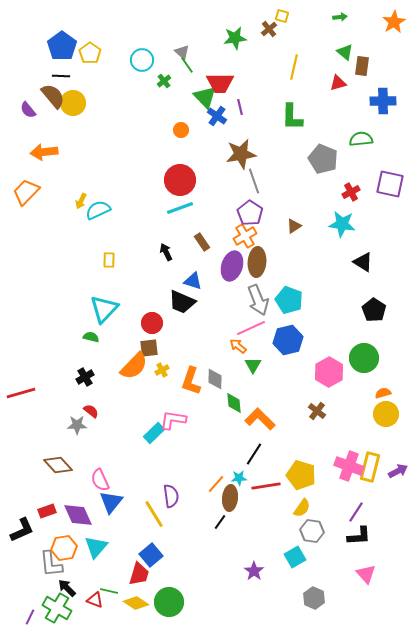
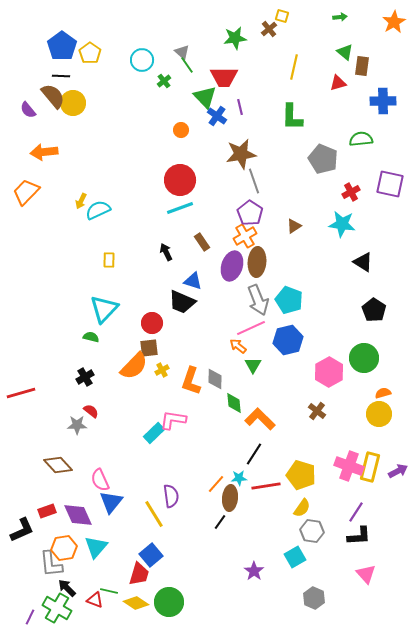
red trapezoid at (220, 83): moved 4 px right, 6 px up
yellow circle at (386, 414): moved 7 px left
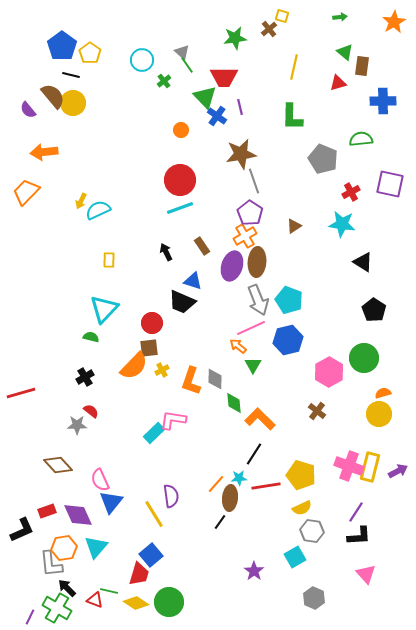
black line at (61, 76): moved 10 px right, 1 px up; rotated 12 degrees clockwise
brown rectangle at (202, 242): moved 4 px down
yellow semicircle at (302, 508): rotated 30 degrees clockwise
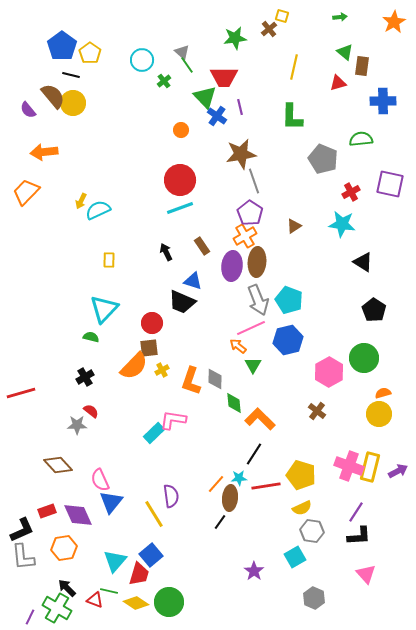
purple ellipse at (232, 266): rotated 12 degrees counterclockwise
cyan triangle at (96, 547): moved 19 px right, 14 px down
gray L-shape at (51, 564): moved 28 px left, 7 px up
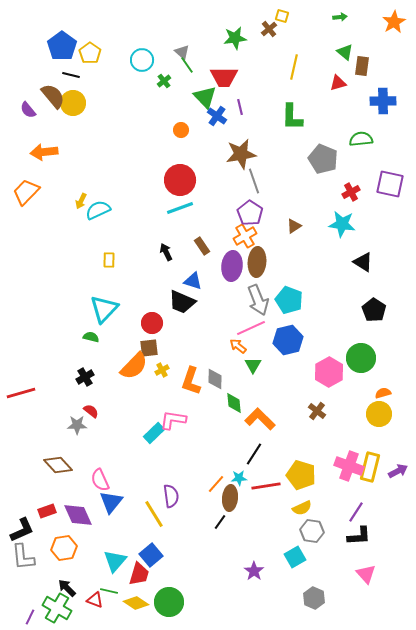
green circle at (364, 358): moved 3 px left
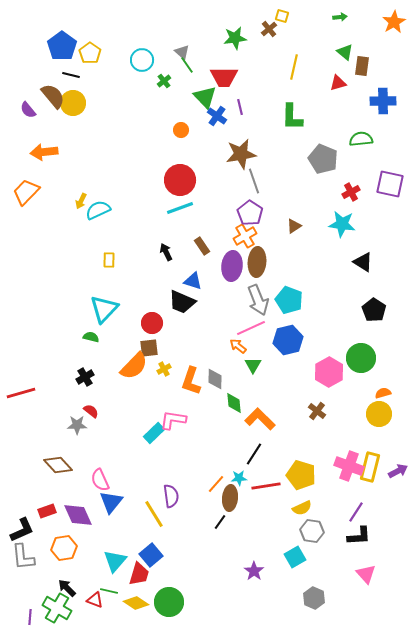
yellow cross at (162, 370): moved 2 px right, 1 px up
purple line at (30, 617): rotated 21 degrees counterclockwise
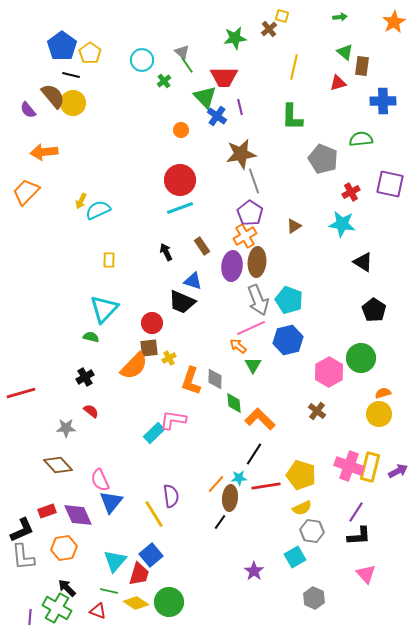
yellow cross at (164, 369): moved 5 px right, 11 px up
gray star at (77, 425): moved 11 px left, 3 px down
red triangle at (95, 600): moved 3 px right, 11 px down
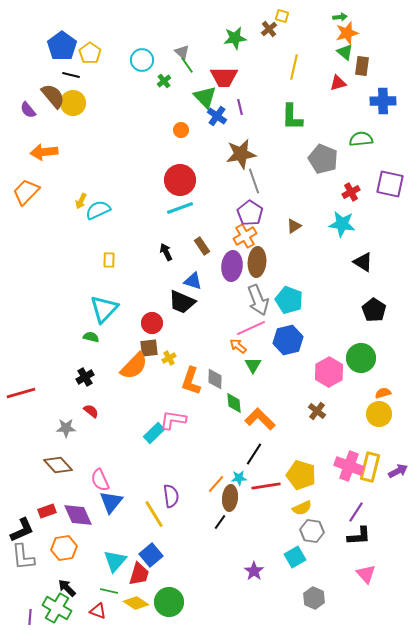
orange star at (394, 22): moved 47 px left, 11 px down; rotated 15 degrees clockwise
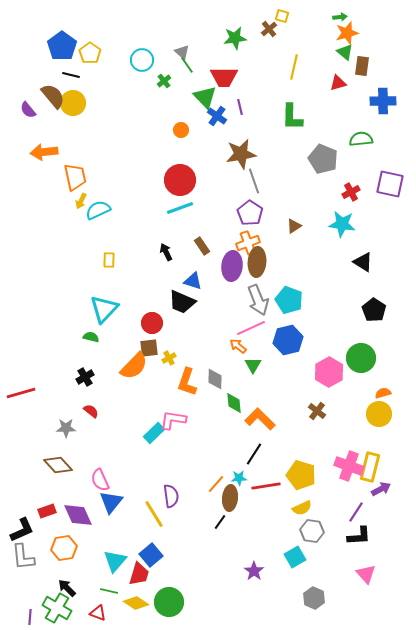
orange trapezoid at (26, 192): moved 49 px right, 15 px up; rotated 124 degrees clockwise
orange cross at (245, 236): moved 3 px right, 7 px down; rotated 10 degrees clockwise
orange L-shape at (191, 381): moved 4 px left, 1 px down
purple arrow at (398, 471): moved 17 px left, 18 px down
red triangle at (98, 611): moved 2 px down
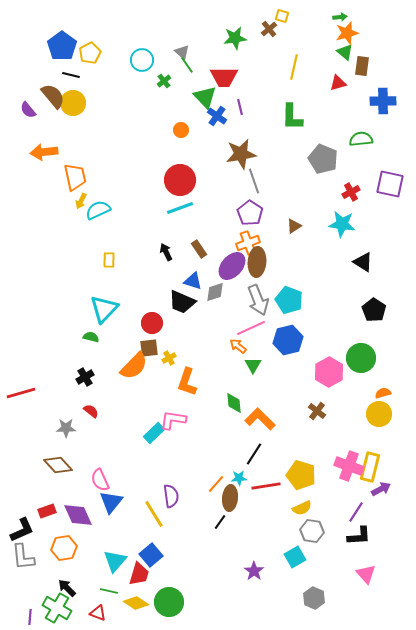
yellow pentagon at (90, 53): rotated 10 degrees clockwise
brown rectangle at (202, 246): moved 3 px left, 3 px down
purple ellipse at (232, 266): rotated 36 degrees clockwise
gray diamond at (215, 379): moved 87 px up; rotated 70 degrees clockwise
